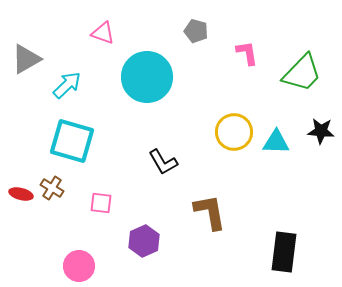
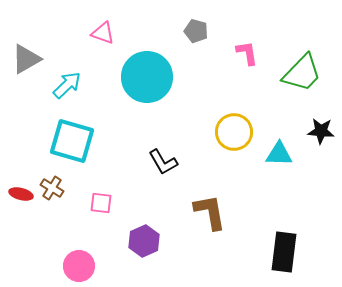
cyan triangle: moved 3 px right, 12 px down
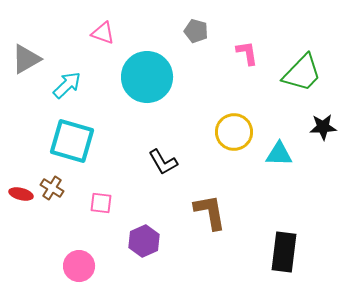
black star: moved 2 px right, 4 px up; rotated 8 degrees counterclockwise
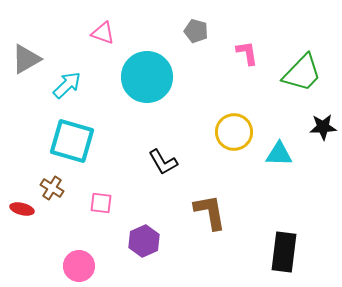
red ellipse: moved 1 px right, 15 px down
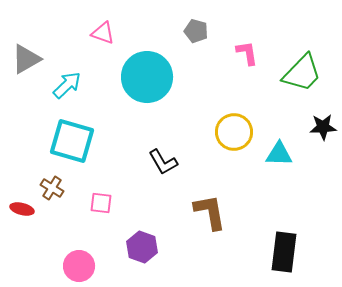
purple hexagon: moved 2 px left, 6 px down; rotated 16 degrees counterclockwise
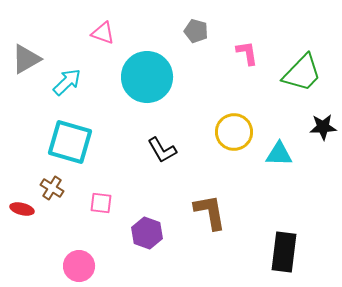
cyan arrow: moved 3 px up
cyan square: moved 2 px left, 1 px down
black L-shape: moved 1 px left, 12 px up
purple hexagon: moved 5 px right, 14 px up
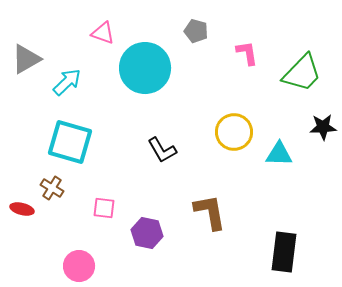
cyan circle: moved 2 px left, 9 px up
pink square: moved 3 px right, 5 px down
purple hexagon: rotated 8 degrees counterclockwise
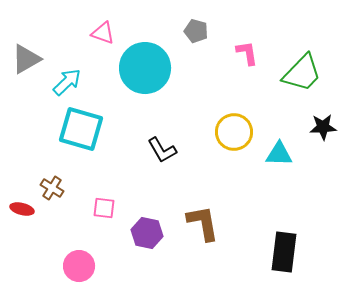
cyan square: moved 11 px right, 13 px up
brown L-shape: moved 7 px left, 11 px down
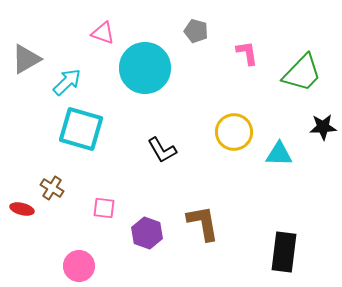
purple hexagon: rotated 8 degrees clockwise
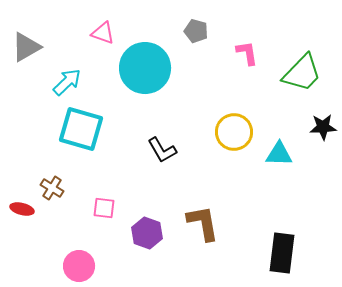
gray triangle: moved 12 px up
black rectangle: moved 2 px left, 1 px down
